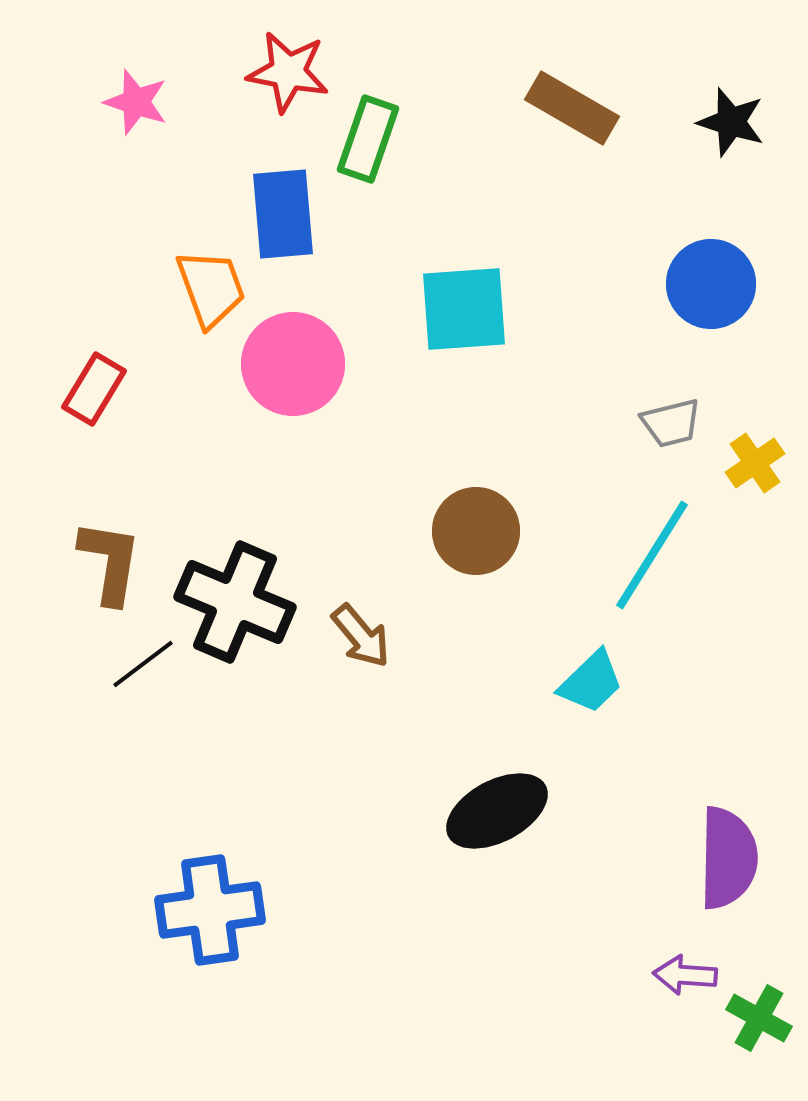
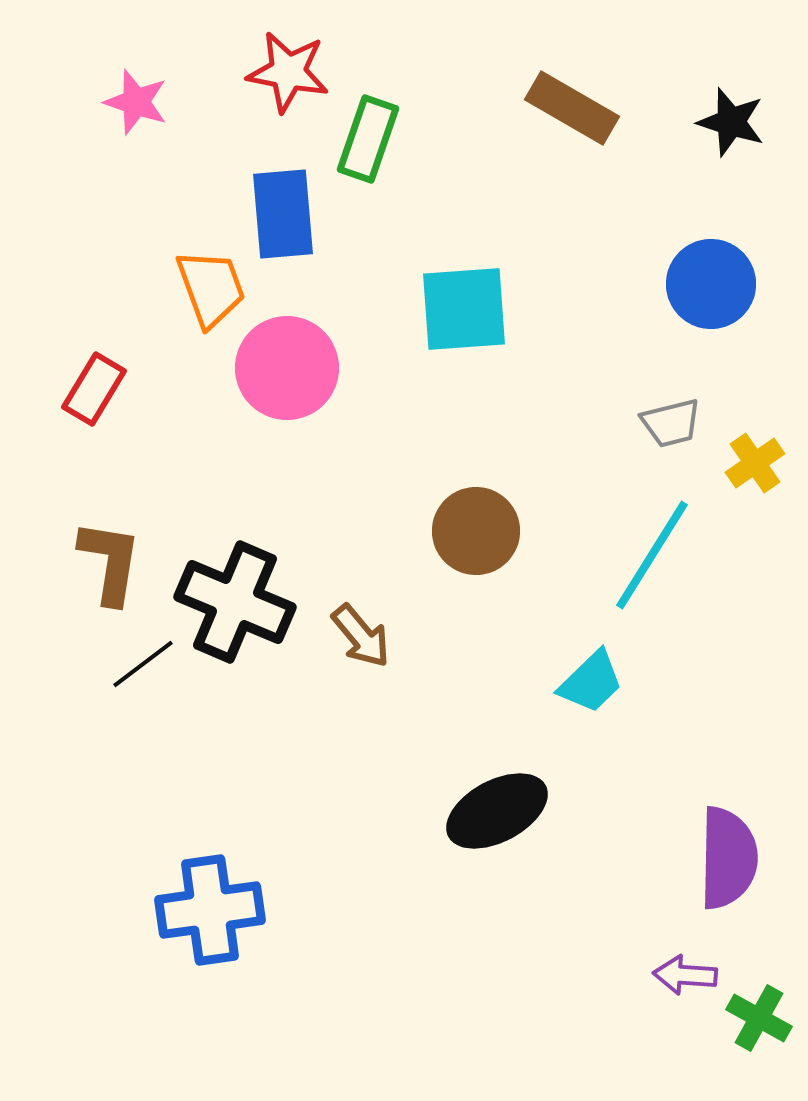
pink circle: moved 6 px left, 4 px down
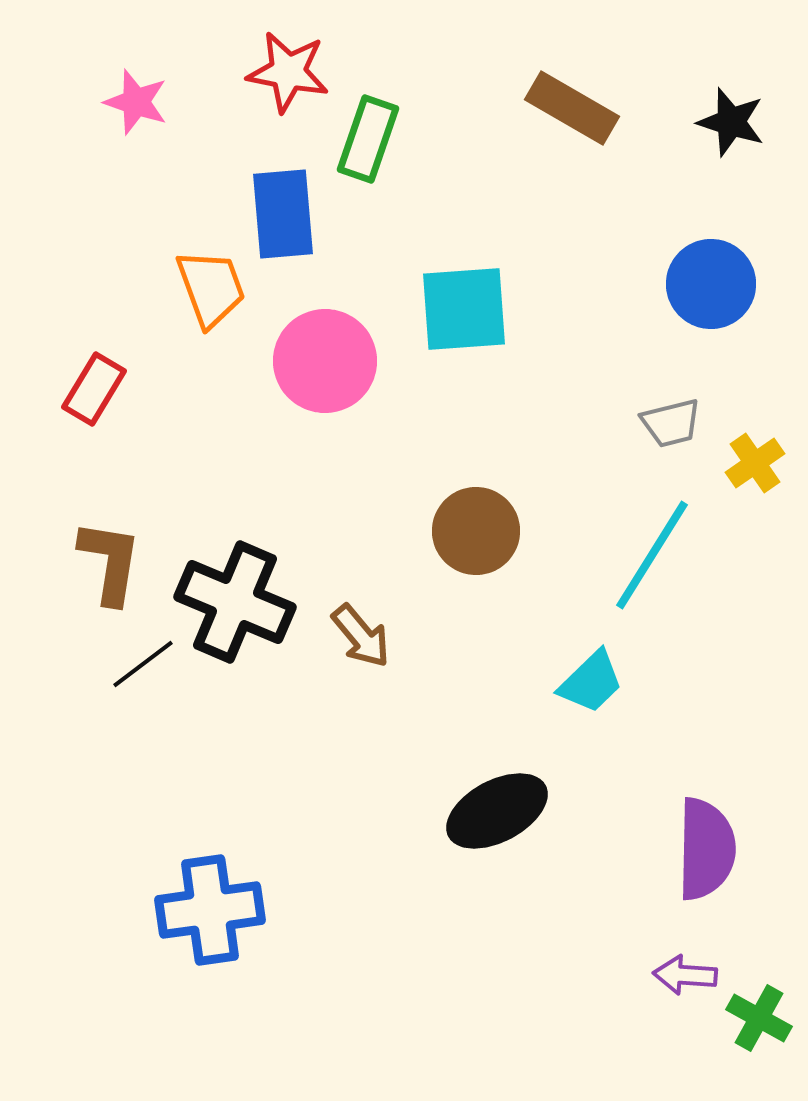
pink circle: moved 38 px right, 7 px up
purple semicircle: moved 22 px left, 9 px up
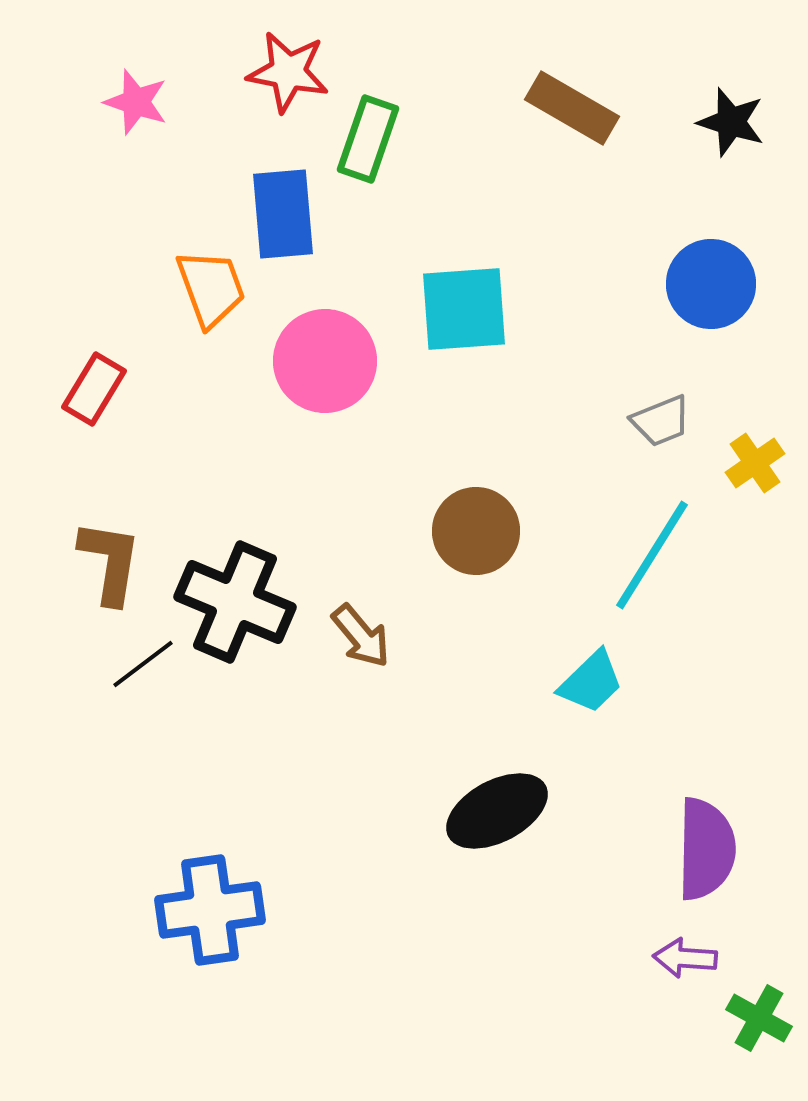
gray trapezoid: moved 10 px left, 2 px up; rotated 8 degrees counterclockwise
purple arrow: moved 17 px up
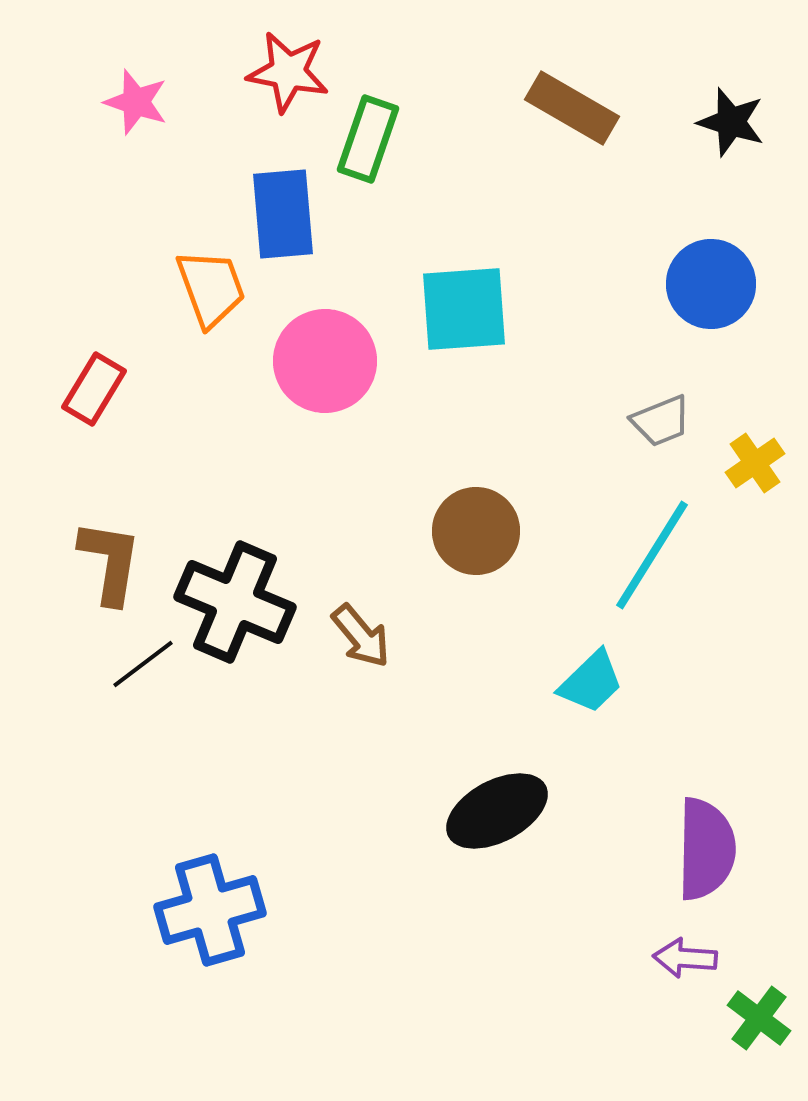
blue cross: rotated 8 degrees counterclockwise
green cross: rotated 8 degrees clockwise
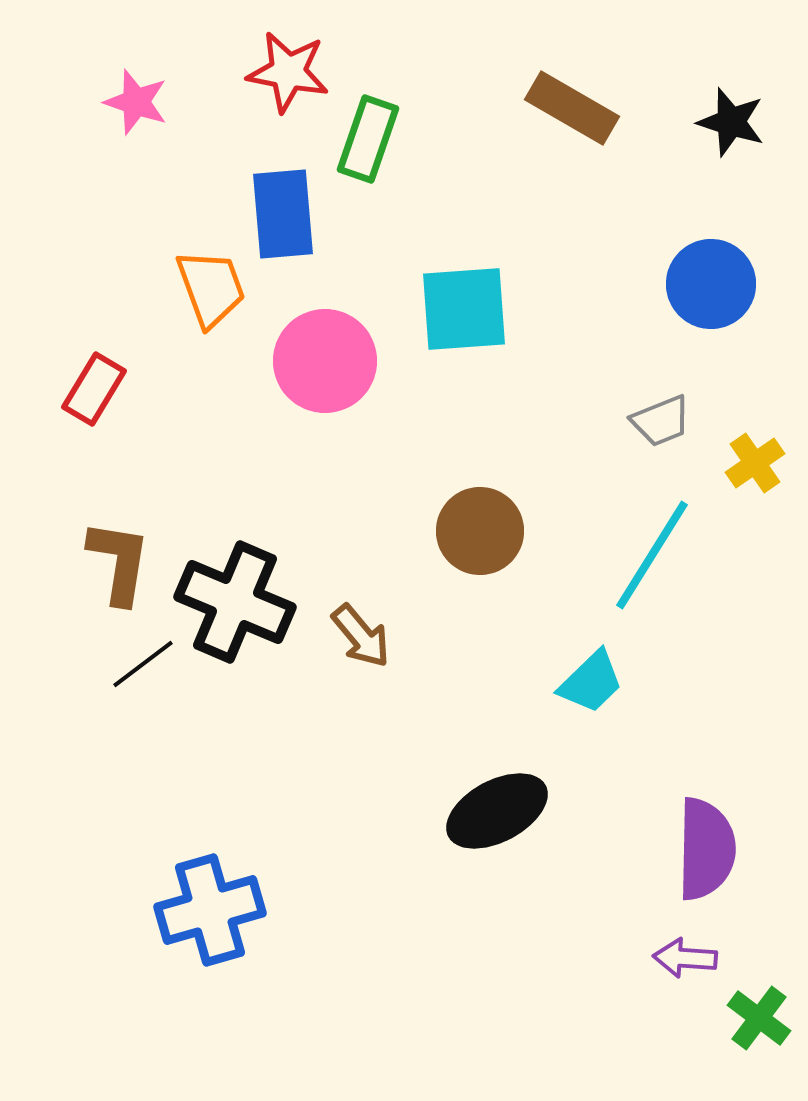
brown circle: moved 4 px right
brown L-shape: moved 9 px right
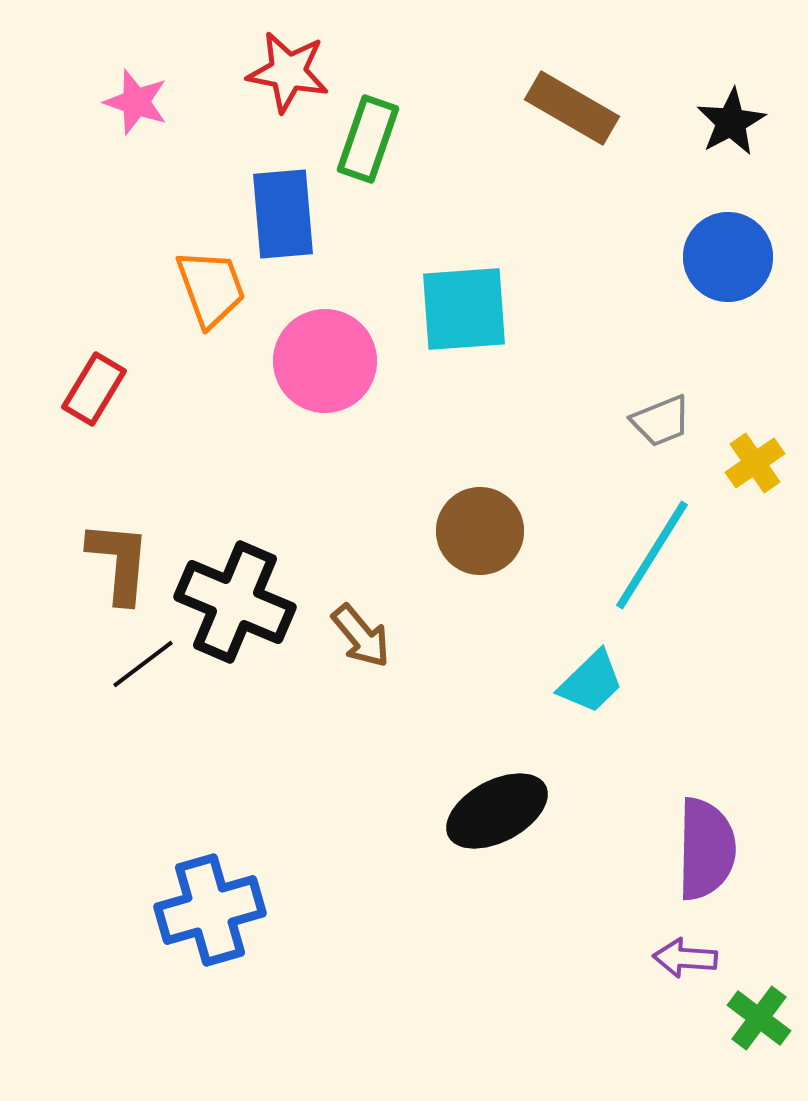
black star: rotated 26 degrees clockwise
blue circle: moved 17 px right, 27 px up
brown L-shape: rotated 4 degrees counterclockwise
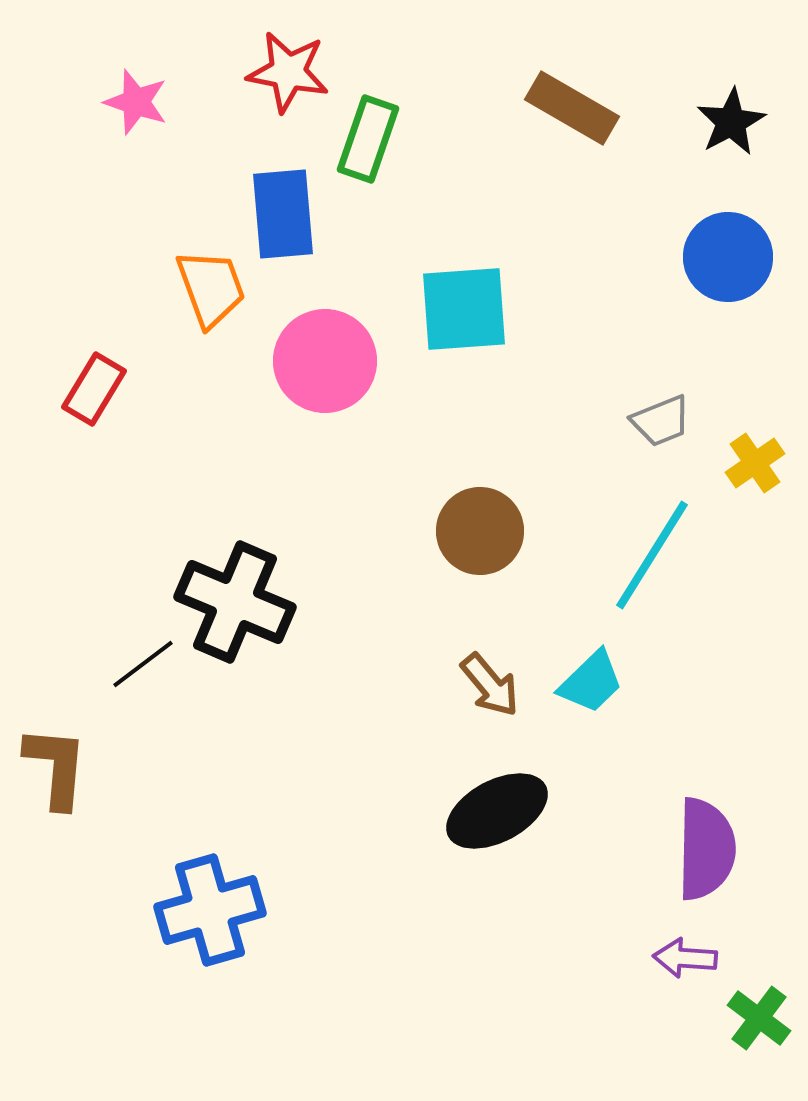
brown L-shape: moved 63 px left, 205 px down
brown arrow: moved 129 px right, 49 px down
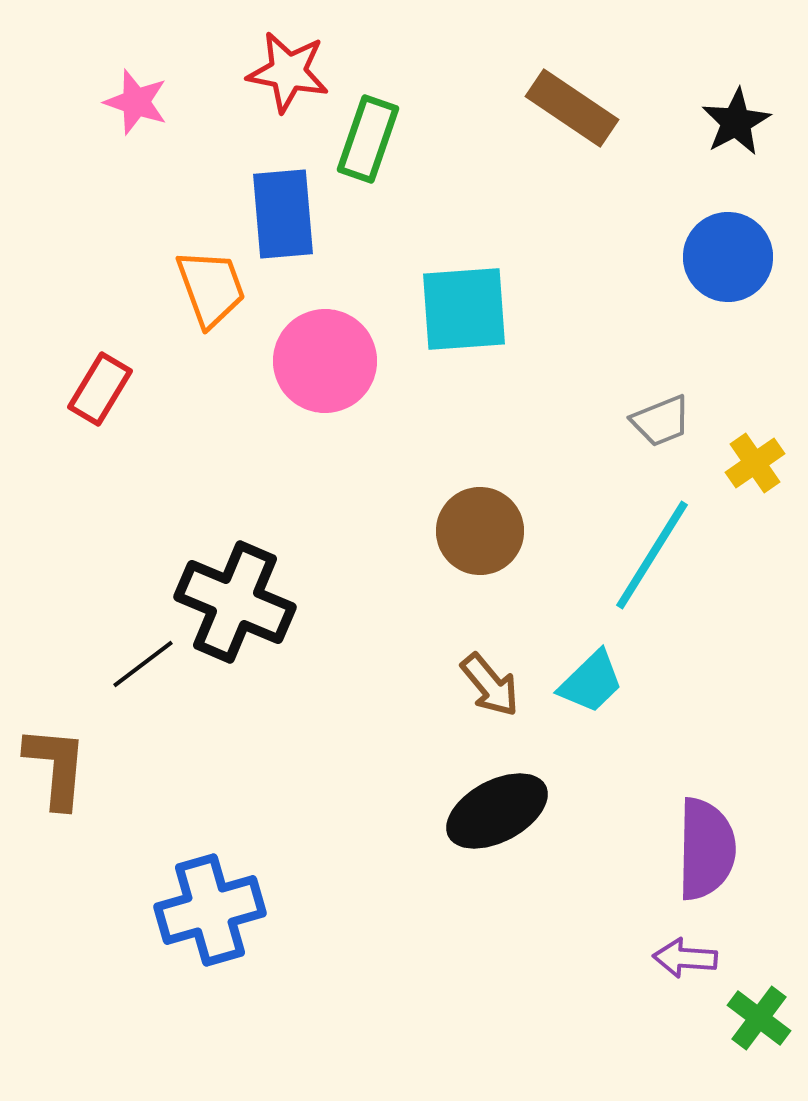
brown rectangle: rotated 4 degrees clockwise
black star: moved 5 px right
red rectangle: moved 6 px right
